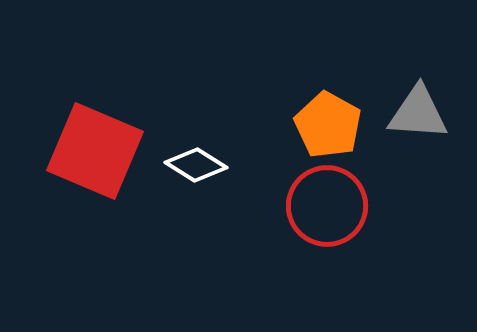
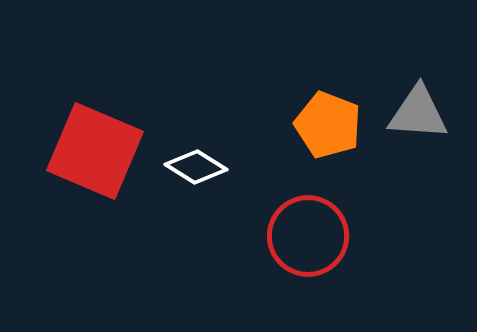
orange pentagon: rotated 8 degrees counterclockwise
white diamond: moved 2 px down
red circle: moved 19 px left, 30 px down
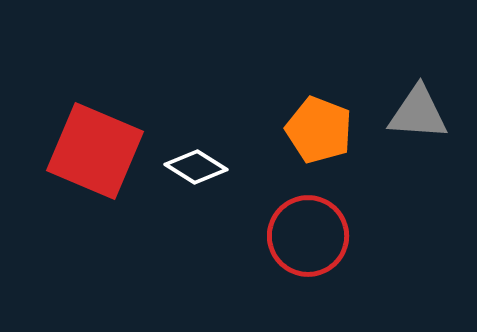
orange pentagon: moved 9 px left, 5 px down
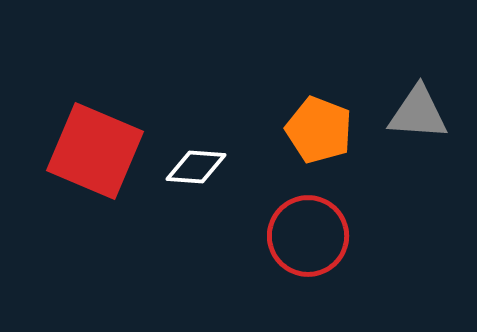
white diamond: rotated 28 degrees counterclockwise
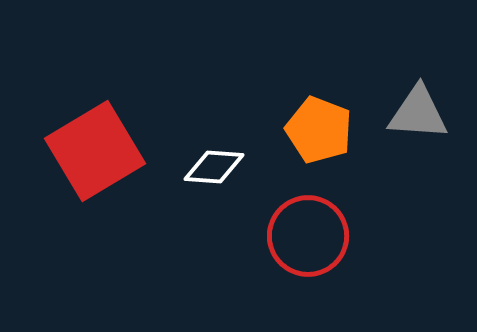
red square: rotated 36 degrees clockwise
white diamond: moved 18 px right
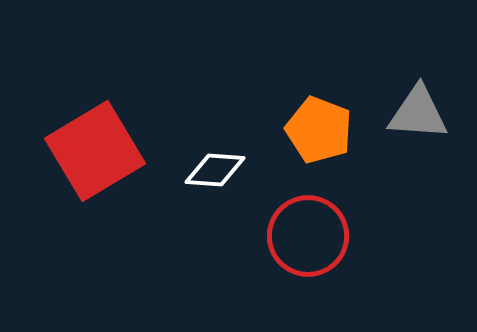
white diamond: moved 1 px right, 3 px down
